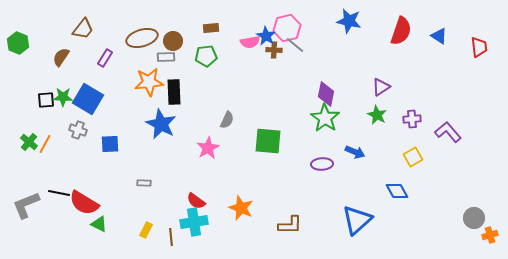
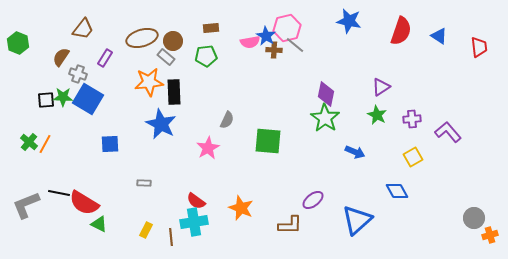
gray rectangle at (166, 57): rotated 42 degrees clockwise
gray cross at (78, 130): moved 56 px up
purple ellipse at (322, 164): moved 9 px left, 36 px down; rotated 35 degrees counterclockwise
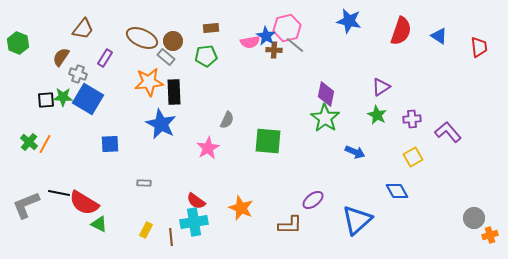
brown ellipse at (142, 38): rotated 40 degrees clockwise
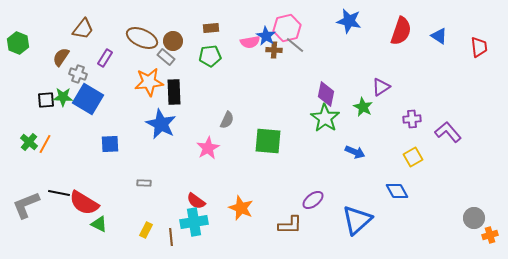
green pentagon at (206, 56): moved 4 px right
green star at (377, 115): moved 14 px left, 8 px up
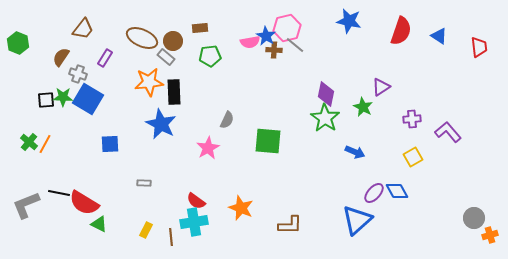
brown rectangle at (211, 28): moved 11 px left
purple ellipse at (313, 200): moved 61 px right, 7 px up; rotated 10 degrees counterclockwise
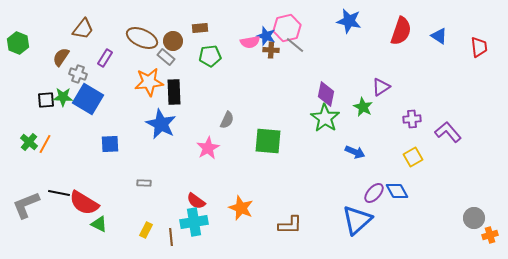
blue star at (266, 36): rotated 12 degrees counterclockwise
brown cross at (274, 50): moved 3 px left
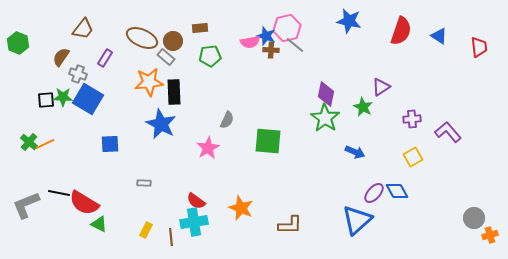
orange line at (45, 144): rotated 36 degrees clockwise
